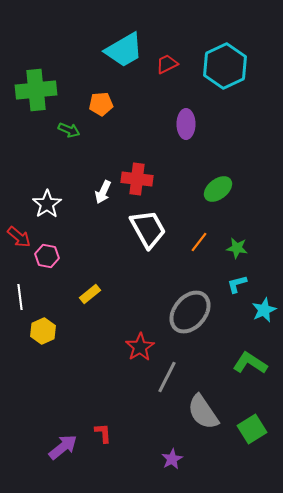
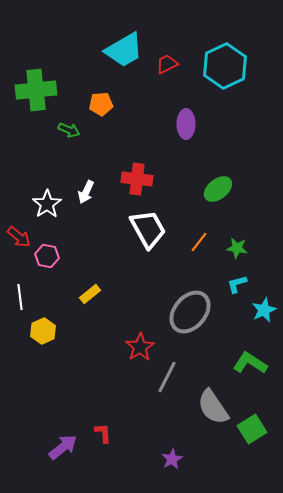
white arrow: moved 17 px left
gray semicircle: moved 10 px right, 5 px up
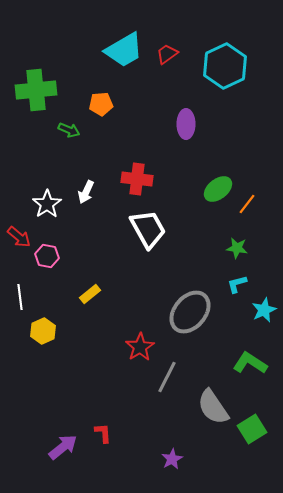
red trapezoid: moved 10 px up; rotated 10 degrees counterclockwise
orange line: moved 48 px right, 38 px up
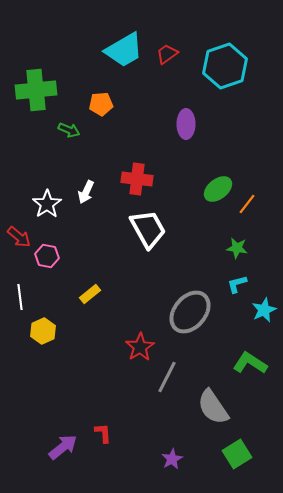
cyan hexagon: rotated 6 degrees clockwise
green square: moved 15 px left, 25 px down
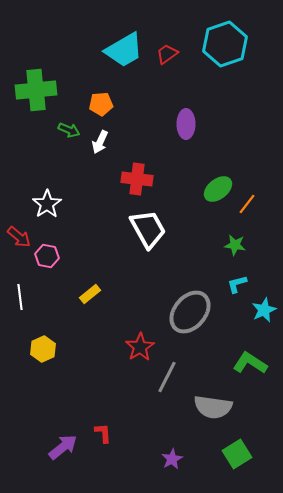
cyan hexagon: moved 22 px up
white arrow: moved 14 px right, 50 px up
green star: moved 2 px left, 3 px up
yellow hexagon: moved 18 px down
gray semicircle: rotated 48 degrees counterclockwise
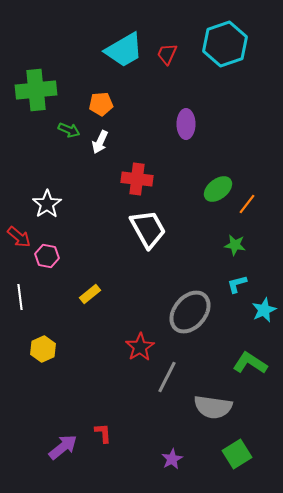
red trapezoid: rotated 30 degrees counterclockwise
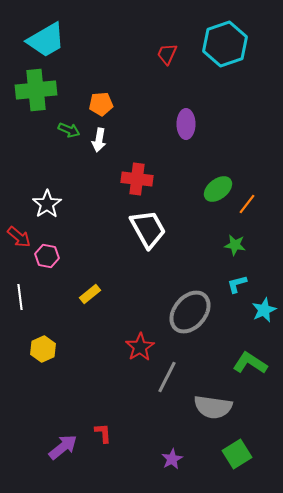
cyan trapezoid: moved 78 px left, 10 px up
white arrow: moved 1 px left, 2 px up; rotated 15 degrees counterclockwise
